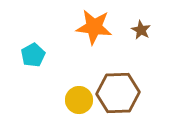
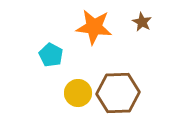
brown star: moved 1 px right, 8 px up
cyan pentagon: moved 18 px right; rotated 15 degrees counterclockwise
yellow circle: moved 1 px left, 7 px up
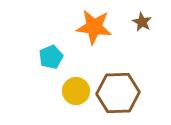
cyan pentagon: moved 2 px down; rotated 20 degrees clockwise
yellow circle: moved 2 px left, 2 px up
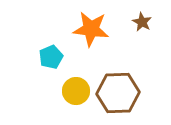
orange star: moved 3 px left, 2 px down
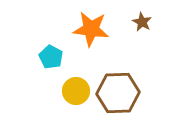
cyan pentagon: rotated 20 degrees counterclockwise
